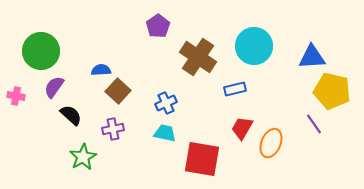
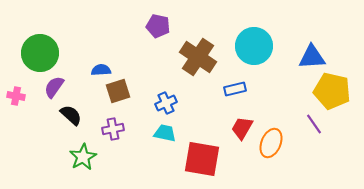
purple pentagon: rotated 25 degrees counterclockwise
green circle: moved 1 px left, 2 px down
brown square: rotated 30 degrees clockwise
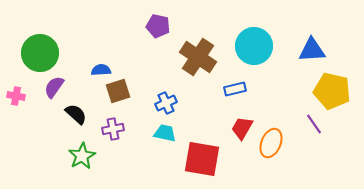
blue triangle: moved 7 px up
black semicircle: moved 5 px right, 1 px up
green star: moved 1 px left, 1 px up
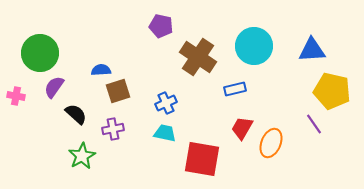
purple pentagon: moved 3 px right
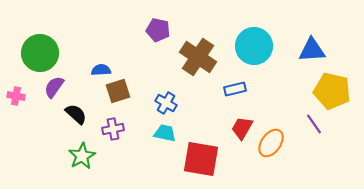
purple pentagon: moved 3 px left, 4 px down
blue cross: rotated 35 degrees counterclockwise
orange ellipse: rotated 12 degrees clockwise
red square: moved 1 px left
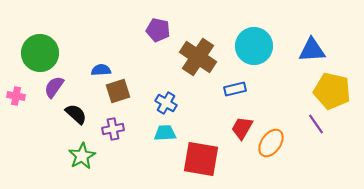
purple line: moved 2 px right
cyan trapezoid: rotated 15 degrees counterclockwise
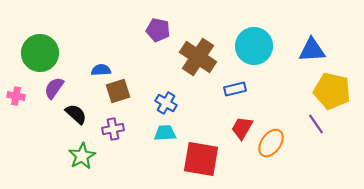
purple semicircle: moved 1 px down
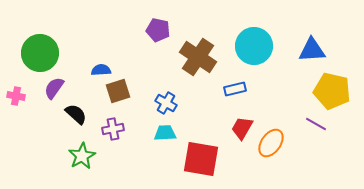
purple line: rotated 25 degrees counterclockwise
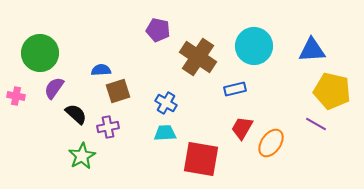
purple cross: moved 5 px left, 2 px up
